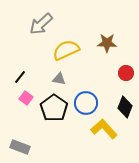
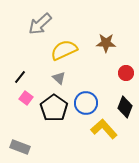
gray arrow: moved 1 px left
brown star: moved 1 px left
yellow semicircle: moved 2 px left
gray triangle: moved 1 px up; rotated 32 degrees clockwise
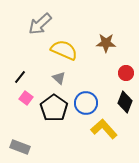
yellow semicircle: rotated 48 degrees clockwise
black diamond: moved 5 px up
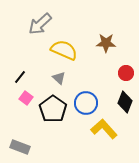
black pentagon: moved 1 px left, 1 px down
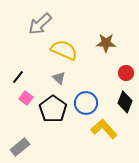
black line: moved 2 px left
gray rectangle: rotated 60 degrees counterclockwise
